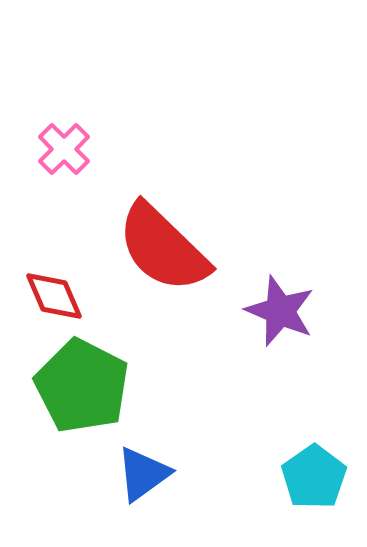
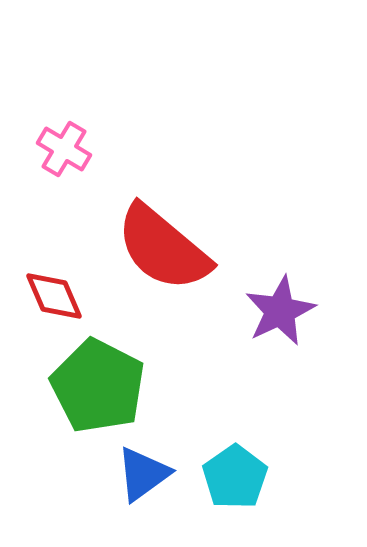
pink cross: rotated 14 degrees counterclockwise
red semicircle: rotated 4 degrees counterclockwise
purple star: rotated 24 degrees clockwise
green pentagon: moved 16 px right
cyan pentagon: moved 79 px left
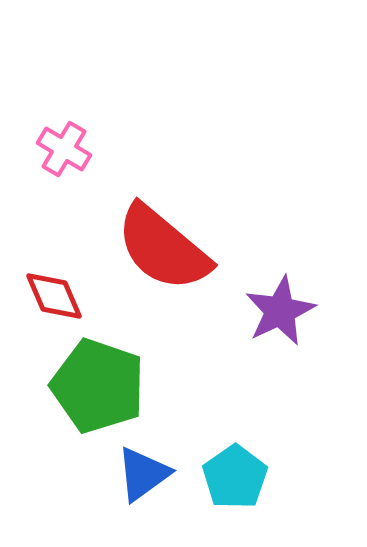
green pentagon: rotated 8 degrees counterclockwise
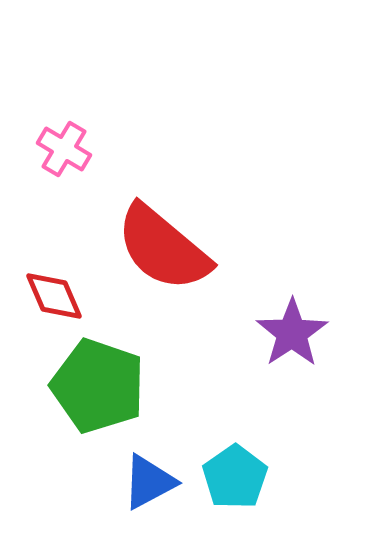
purple star: moved 12 px right, 22 px down; rotated 8 degrees counterclockwise
blue triangle: moved 6 px right, 8 px down; rotated 8 degrees clockwise
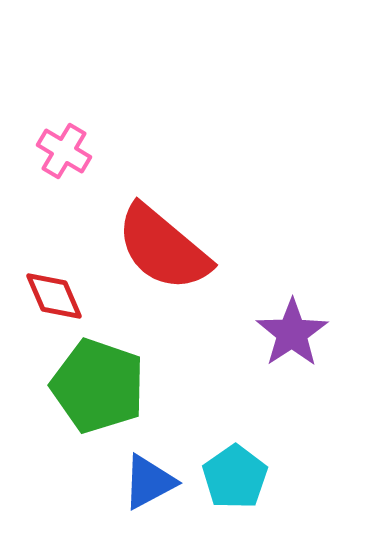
pink cross: moved 2 px down
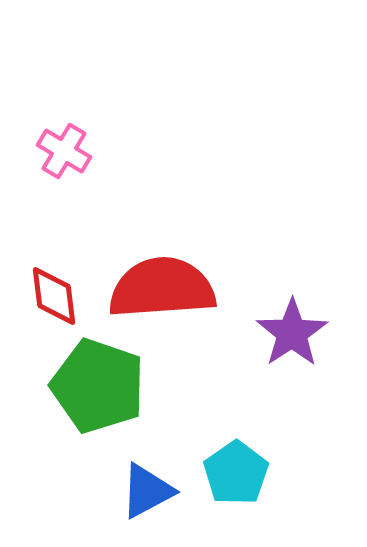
red semicircle: moved 1 px left, 40 px down; rotated 136 degrees clockwise
red diamond: rotated 16 degrees clockwise
cyan pentagon: moved 1 px right, 4 px up
blue triangle: moved 2 px left, 9 px down
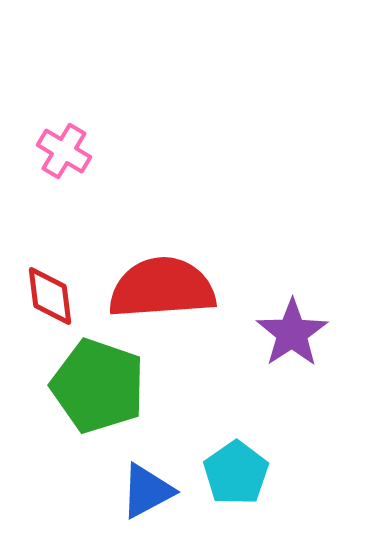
red diamond: moved 4 px left
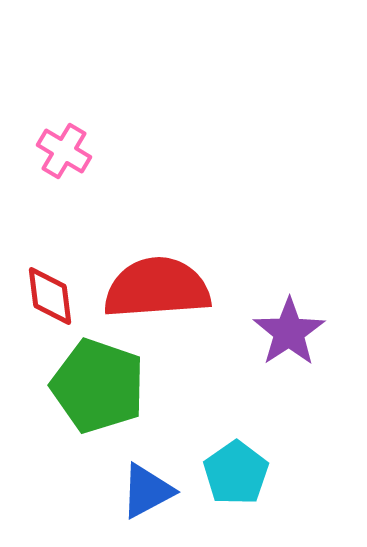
red semicircle: moved 5 px left
purple star: moved 3 px left, 1 px up
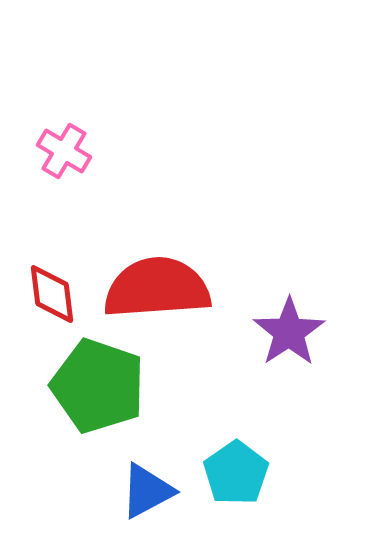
red diamond: moved 2 px right, 2 px up
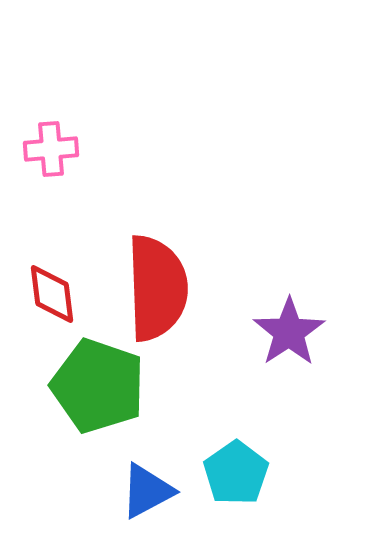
pink cross: moved 13 px left, 2 px up; rotated 36 degrees counterclockwise
red semicircle: rotated 92 degrees clockwise
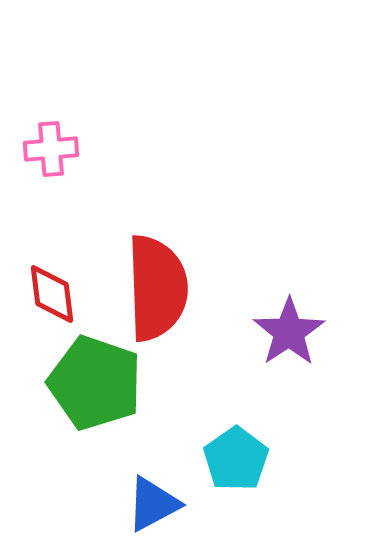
green pentagon: moved 3 px left, 3 px up
cyan pentagon: moved 14 px up
blue triangle: moved 6 px right, 13 px down
